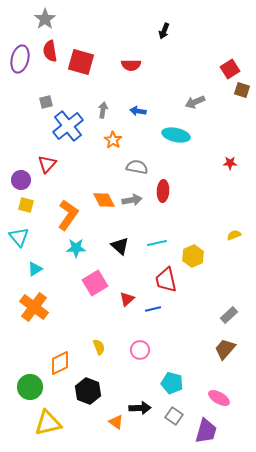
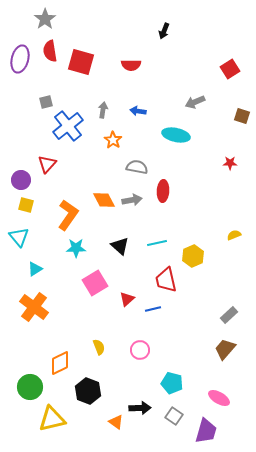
brown square at (242, 90): moved 26 px down
yellow triangle at (48, 423): moved 4 px right, 4 px up
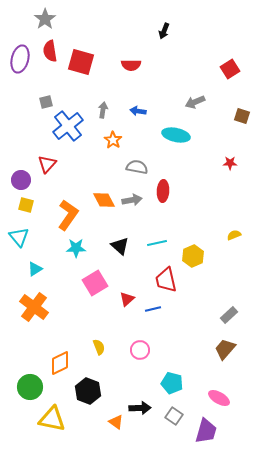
yellow triangle at (52, 419): rotated 24 degrees clockwise
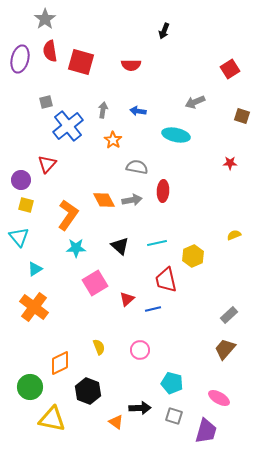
gray square at (174, 416): rotated 18 degrees counterclockwise
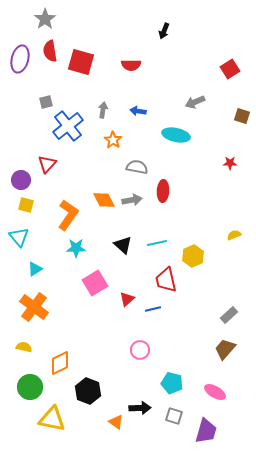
black triangle at (120, 246): moved 3 px right, 1 px up
yellow semicircle at (99, 347): moved 75 px left; rotated 56 degrees counterclockwise
pink ellipse at (219, 398): moved 4 px left, 6 px up
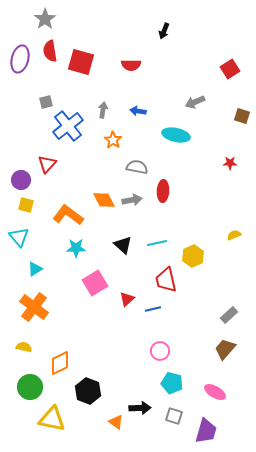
orange L-shape at (68, 215): rotated 88 degrees counterclockwise
pink circle at (140, 350): moved 20 px right, 1 px down
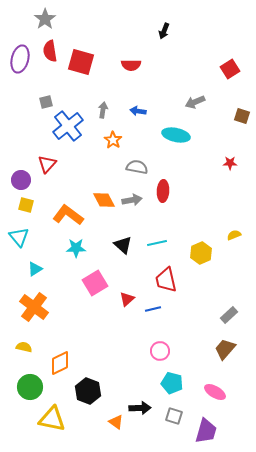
yellow hexagon at (193, 256): moved 8 px right, 3 px up
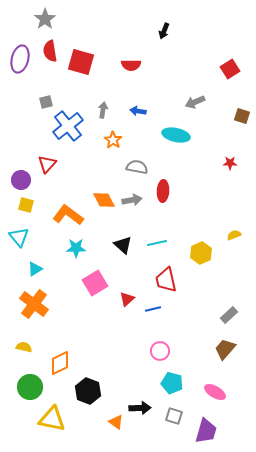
orange cross at (34, 307): moved 3 px up
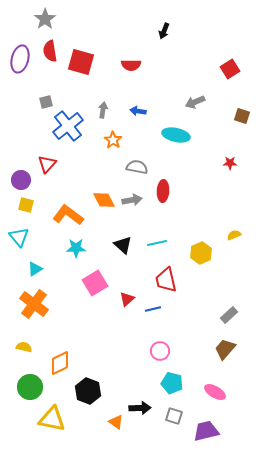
purple trapezoid at (206, 431): rotated 120 degrees counterclockwise
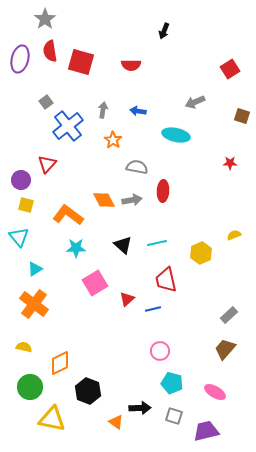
gray square at (46, 102): rotated 24 degrees counterclockwise
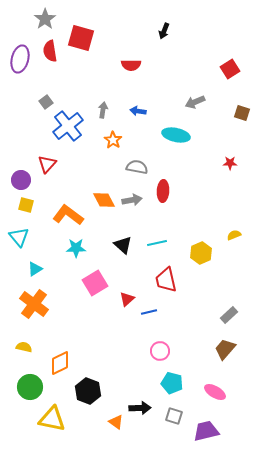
red square at (81, 62): moved 24 px up
brown square at (242, 116): moved 3 px up
blue line at (153, 309): moved 4 px left, 3 px down
